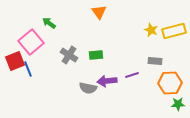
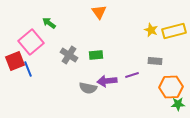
orange hexagon: moved 1 px right, 4 px down
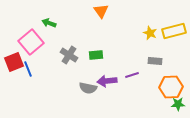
orange triangle: moved 2 px right, 1 px up
green arrow: rotated 16 degrees counterclockwise
yellow star: moved 1 px left, 3 px down
red square: moved 1 px left, 1 px down
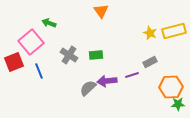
gray rectangle: moved 5 px left, 1 px down; rotated 32 degrees counterclockwise
blue line: moved 11 px right, 2 px down
gray semicircle: rotated 126 degrees clockwise
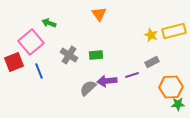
orange triangle: moved 2 px left, 3 px down
yellow star: moved 1 px right, 2 px down
gray rectangle: moved 2 px right
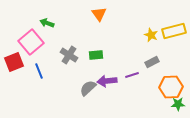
green arrow: moved 2 px left
